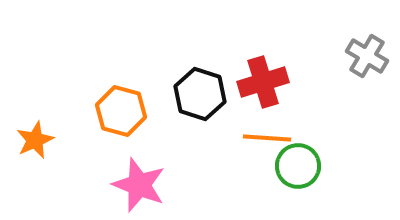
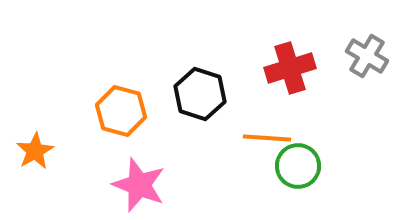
red cross: moved 27 px right, 14 px up
orange star: moved 11 px down; rotated 6 degrees counterclockwise
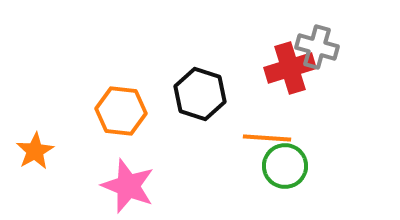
gray cross: moved 50 px left, 9 px up; rotated 15 degrees counterclockwise
orange hexagon: rotated 9 degrees counterclockwise
green circle: moved 13 px left
pink star: moved 11 px left, 1 px down
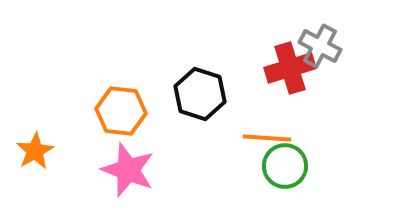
gray cross: moved 3 px right, 1 px up; rotated 12 degrees clockwise
pink star: moved 16 px up
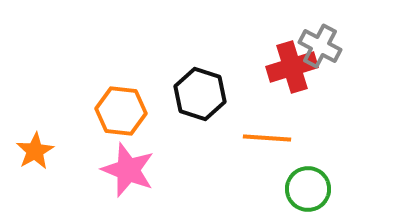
red cross: moved 2 px right, 1 px up
green circle: moved 23 px right, 23 px down
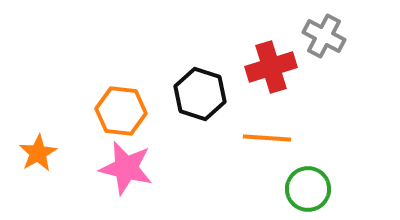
gray cross: moved 4 px right, 10 px up
red cross: moved 21 px left
orange star: moved 3 px right, 2 px down
pink star: moved 2 px left, 2 px up; rotated 8 degrees counterclockwise
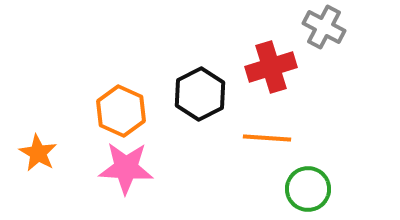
gray cross: moved 9 px up
black hexagon: rotated 15 degrees clockwise
orange hexagon: rotated 18 degrees clockwise
orange star: rotated 12 degrees counterclockwise
pink star: rotated 10 degrees counterclockwise
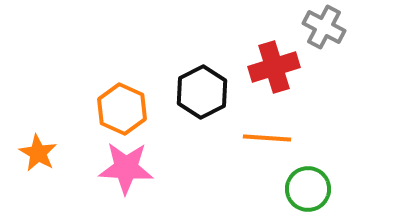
red cross: moved 3 px right
black hexagon: moved 2 px right, 2 px up
orange hexagon: moved 1 px right, 2 px up
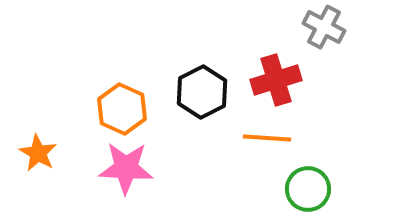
red cross: moved 2 px right, 13 px down
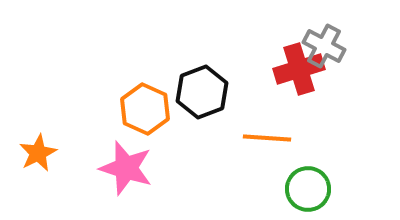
gray cross: moved 19 px down
red cross: moved 23 px right, 11 px up
black hexagon: rotated 6 degrees clockwise
orange hexagon: moved 23 px right
orange star: rotated 15 degrees clockwise
pink star: rotated 14 degrees clockwise
